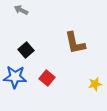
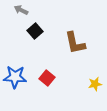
black square: moved 9 px right, 19 px up
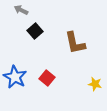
blue star: rotated 25 degrees clockwise
yellow star: rotated 24 degrees clockwise
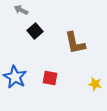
red square: moved 3 px right; rotated 28 degrees counterclockwise
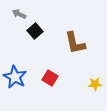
gray arrow: moved 2 px left, 4 px down
red square: rotated 21 degrees clockwise
yellow star: rotated 16 degrees counterclockwise
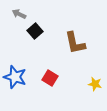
blue star: rotated 10 degrees counterclockwise
yellow star: rotated 16 degrees clockwise
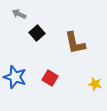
black square: moved 2 px right, 2 px down
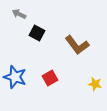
black square: rotated 21 degrees counterclockwise
brown L-shape: moved 2 px right, 2 px down; rotated 25 degrees counterclockwise
red square: rotated 28 degrees clockwise
